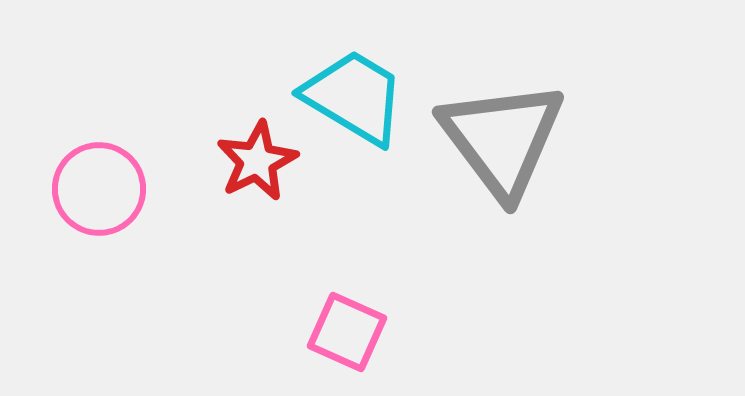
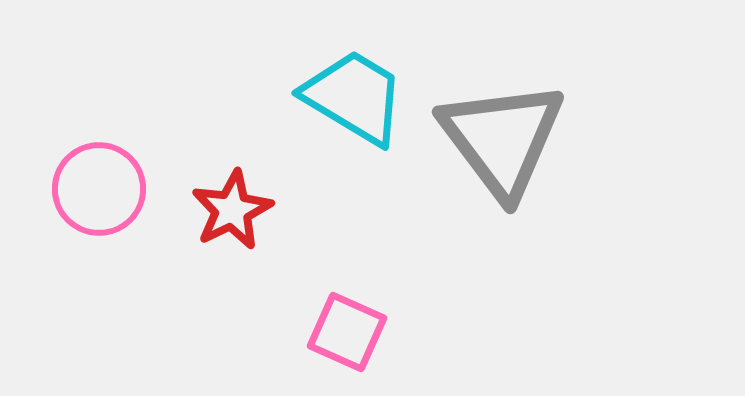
red star: moved 25 px left, 49 px down
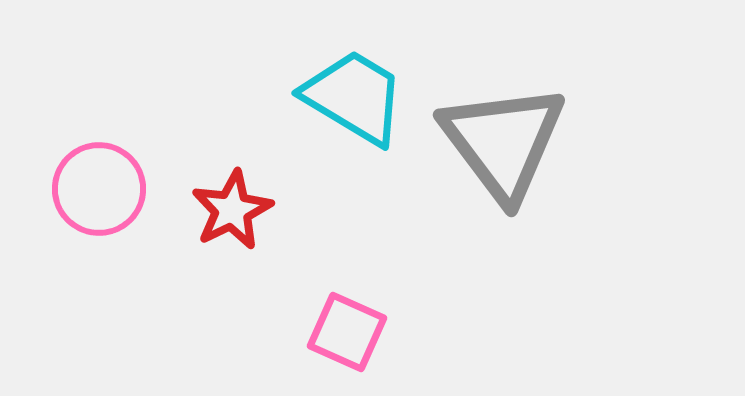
gray triangle: moved 1 px right, 3 px down
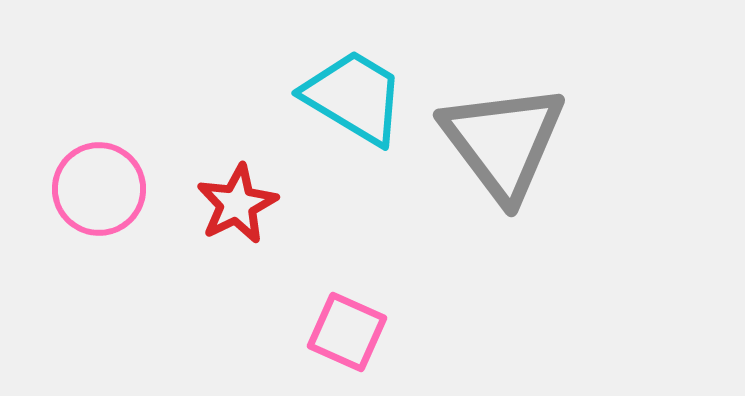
red star: moved 5 px right, 6 px up
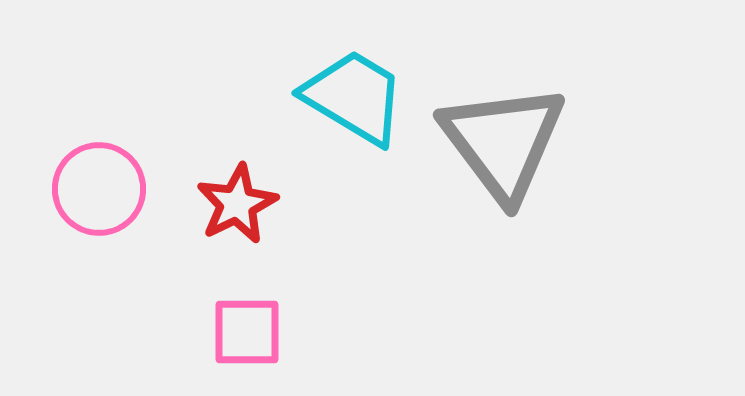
pink square: moved 100 px left; rotated 24 degrees counterclockwise
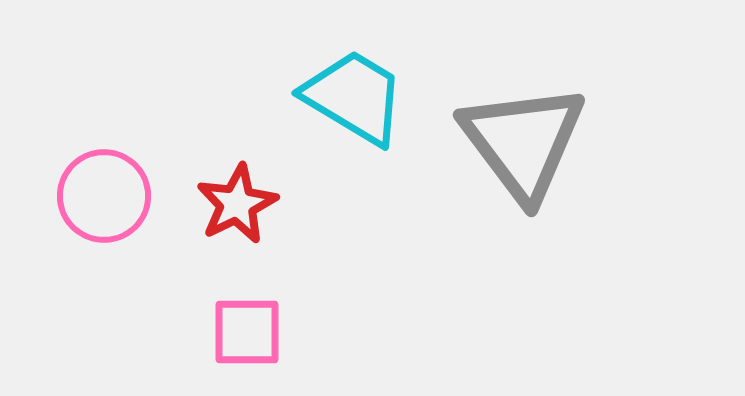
gray triangle: moved 20 px right
pink circle: moved 5 px right, 7 px down
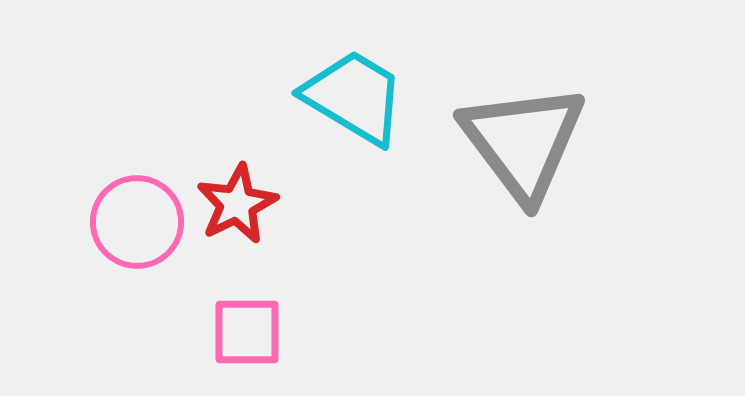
pink circle: moved 33 px right, 26 px down
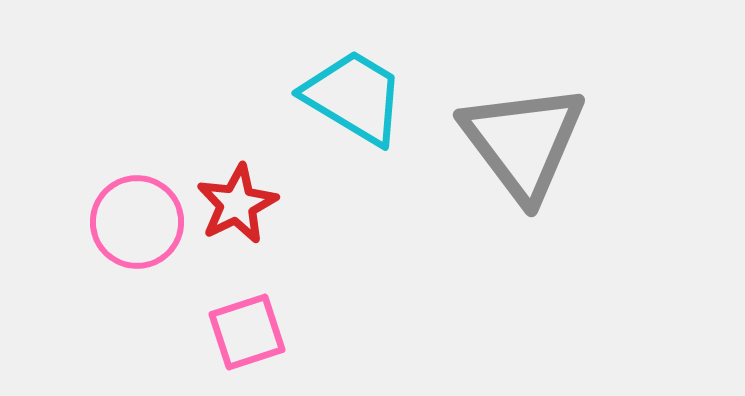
pink square: rotated 18 degrees counterclockwise
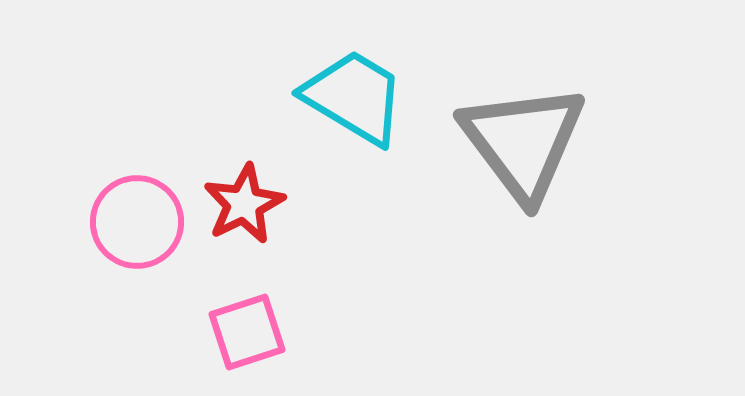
red star: moved 7 px right
